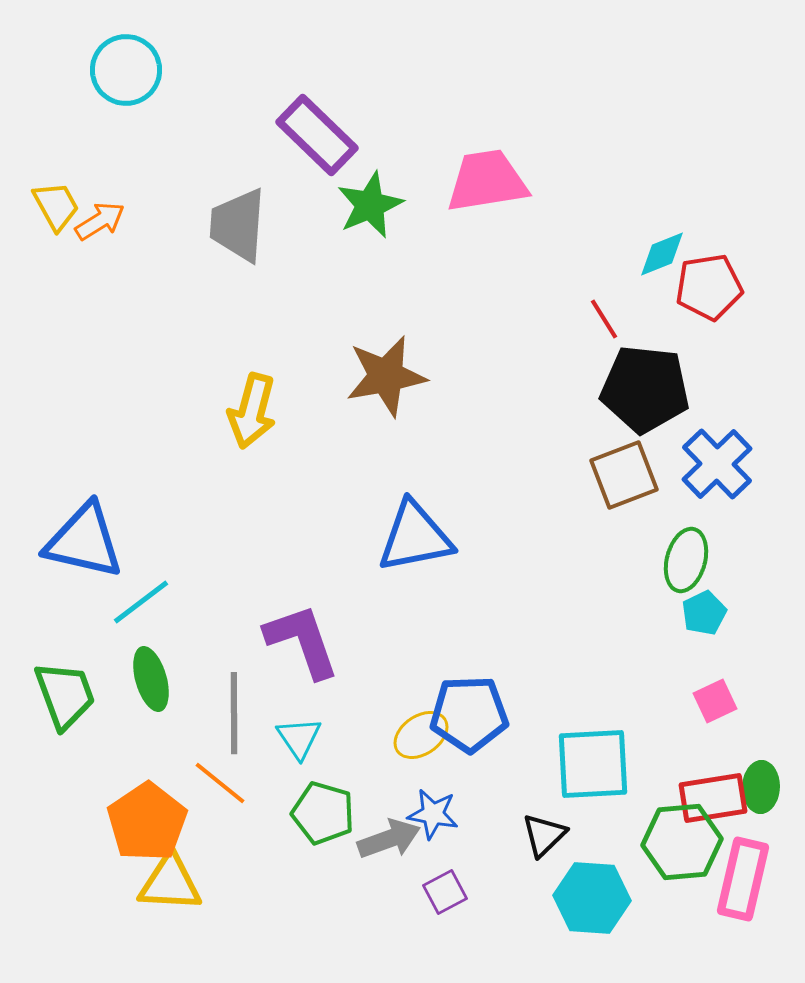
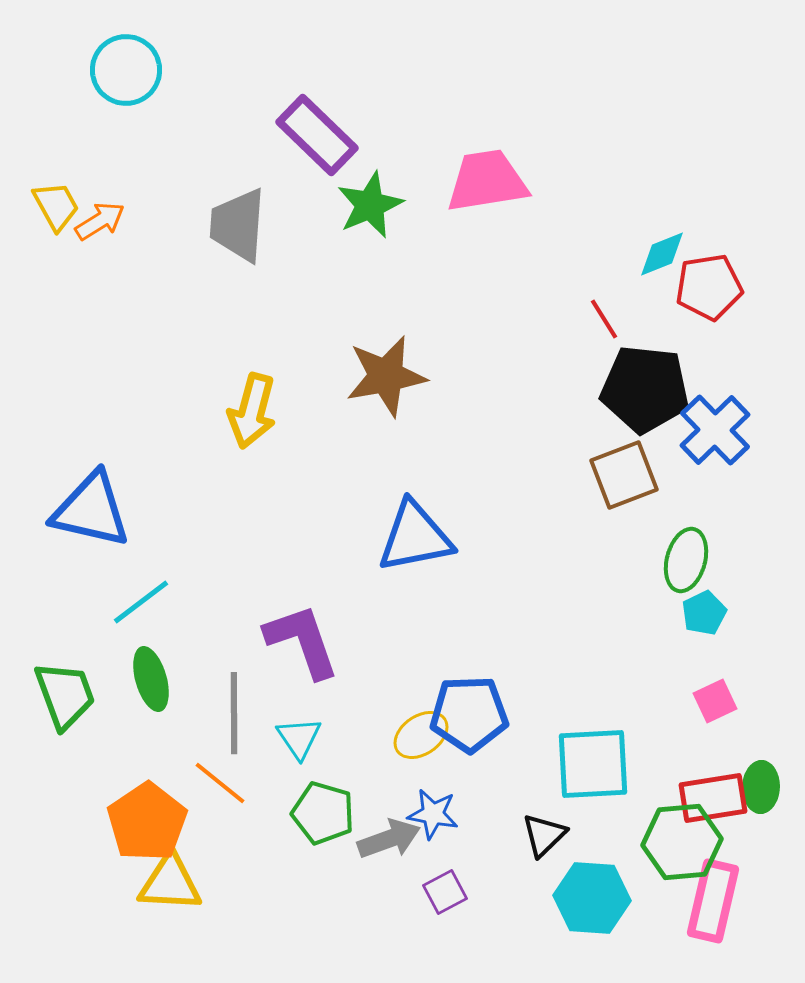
blue cross at (717, 464): moved 2 px left, 34 px up
blue triangle at (84, 541): moved 7 px right, 31 px up
pink rectangle at (743, 879): moved 30 px left, 22 px down
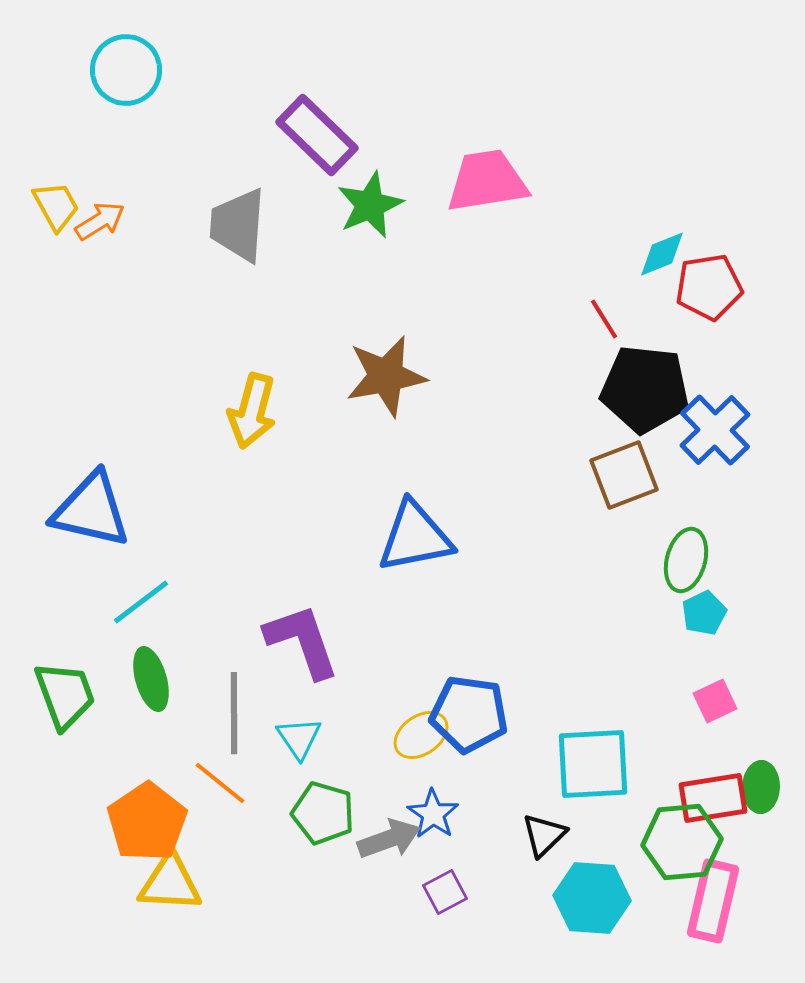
blue pentagon at (469, 714): rotated 10 degrees clockwise
blue star at (433, 814): rotated 24 degrees clockwise
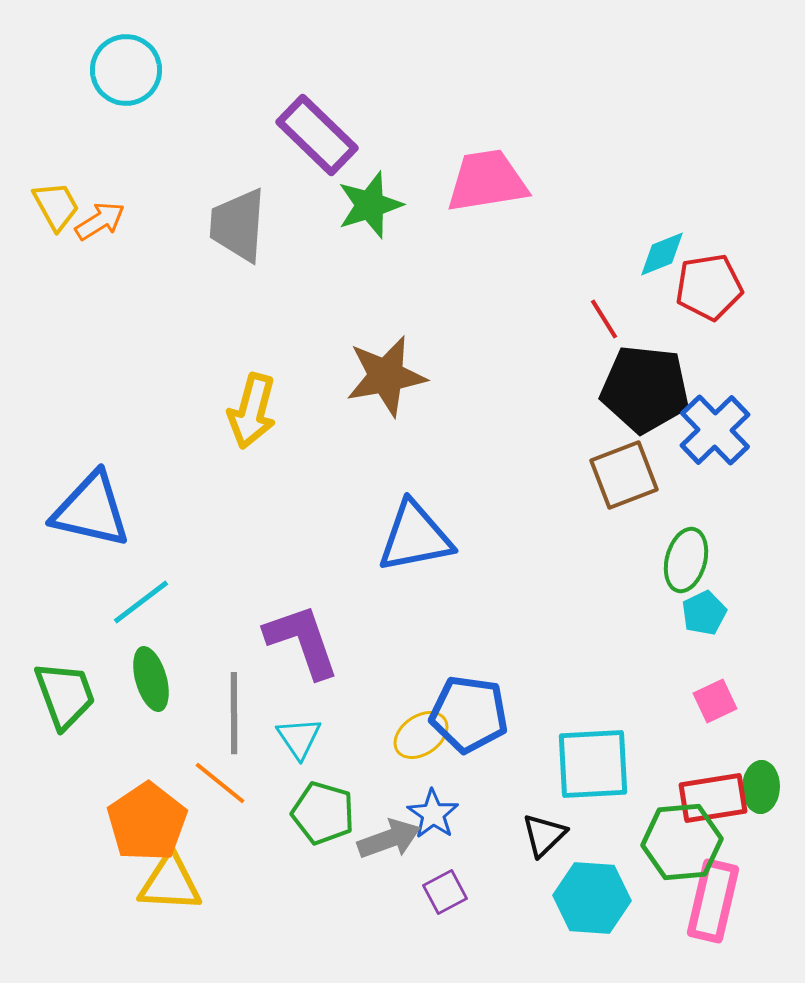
green star at (370, 205): rotated 6 degrees clockwise
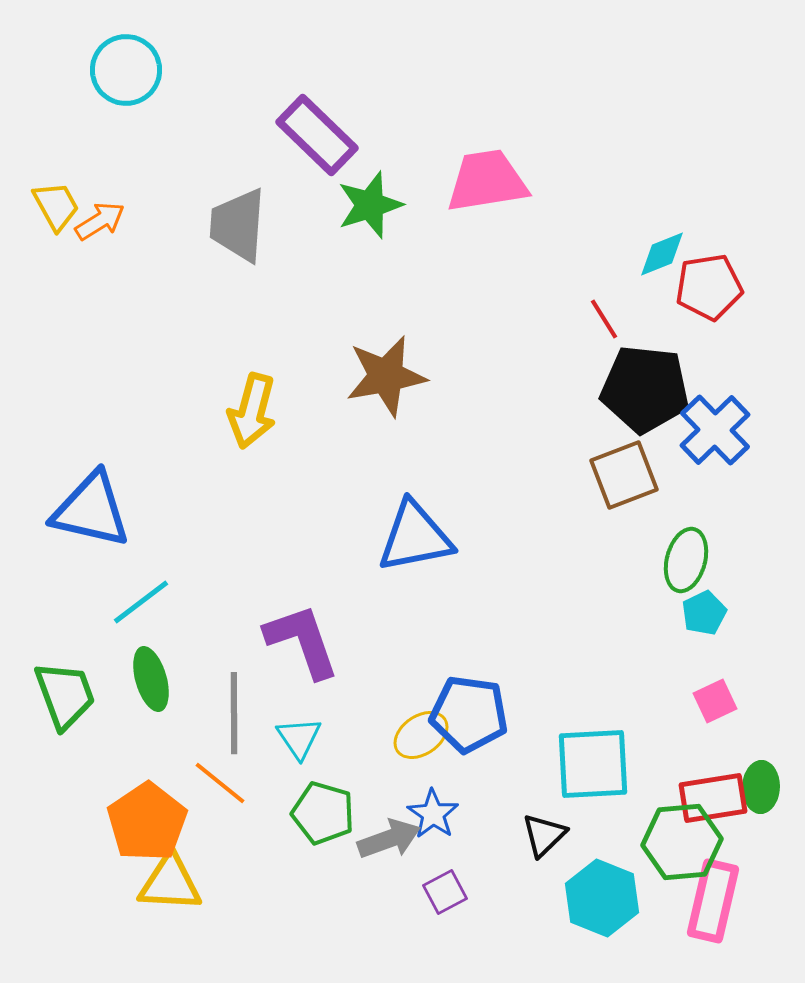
cyan hexagon at (592, 898): moved 10 px right; rotated 18 degrees clockwise
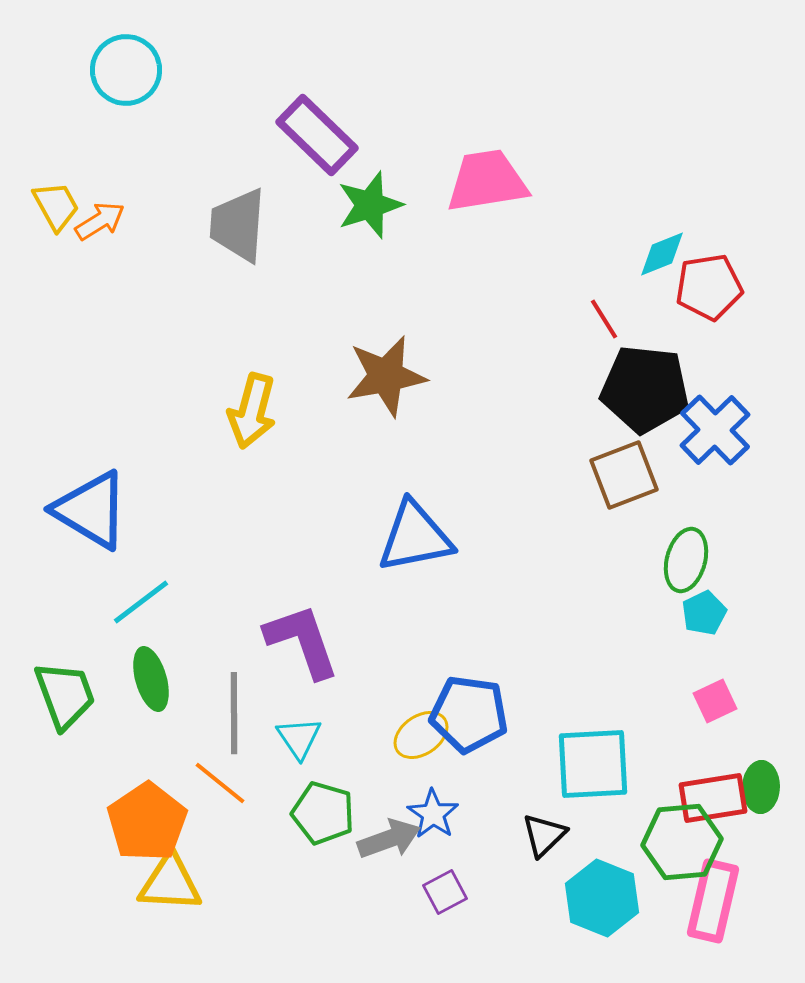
blue triangle at (91, 510): rotated 18 degrees clockwise
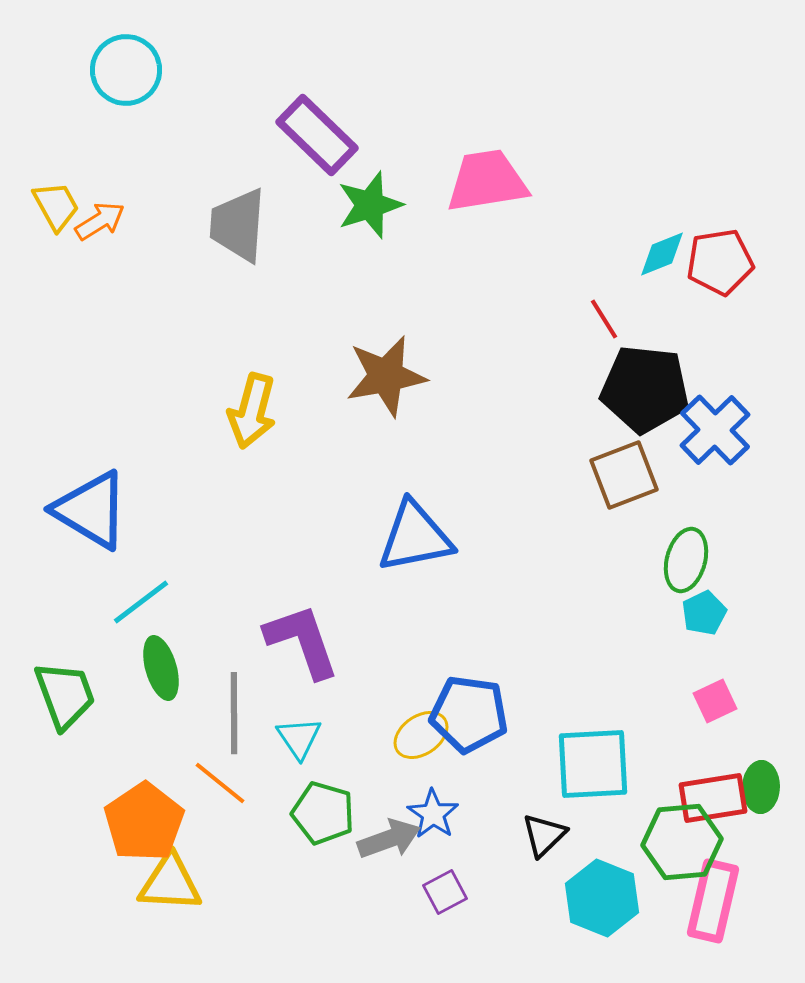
red pentagon at (709, 287): moved 11 px right, 25 px up
green ellipse at (151, 679): moved 10 px right, 11 px up
orange pentagon at (147, 822): moved 3 px left
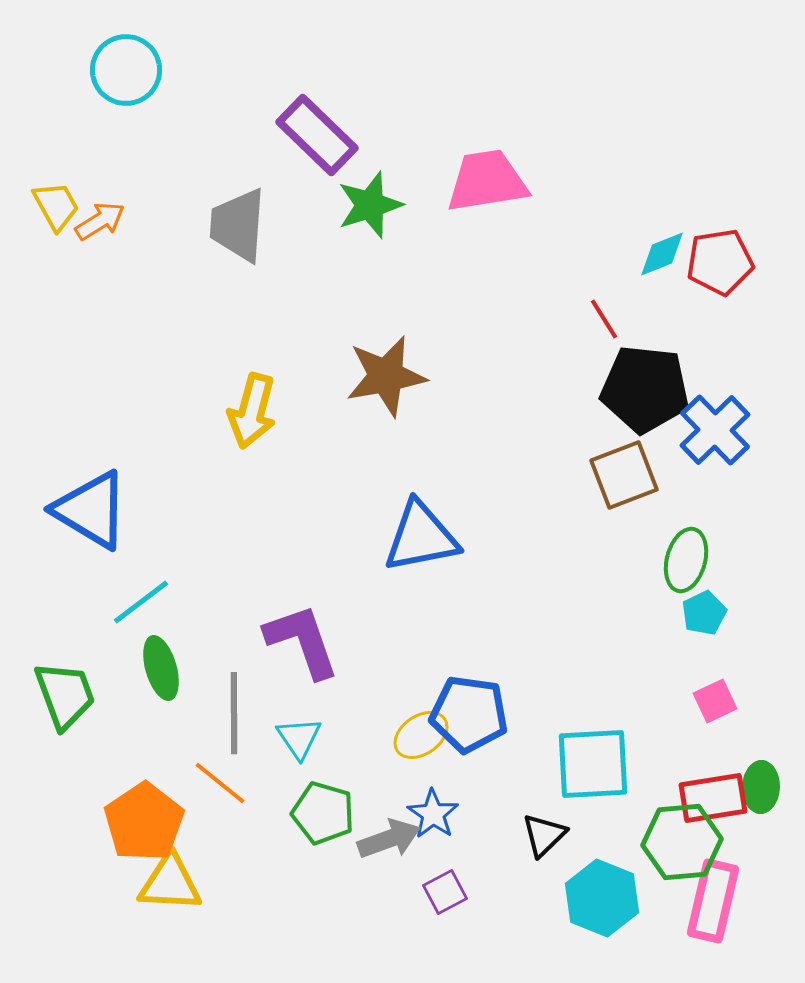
blue triangle at (415, 537): moved 6 px right
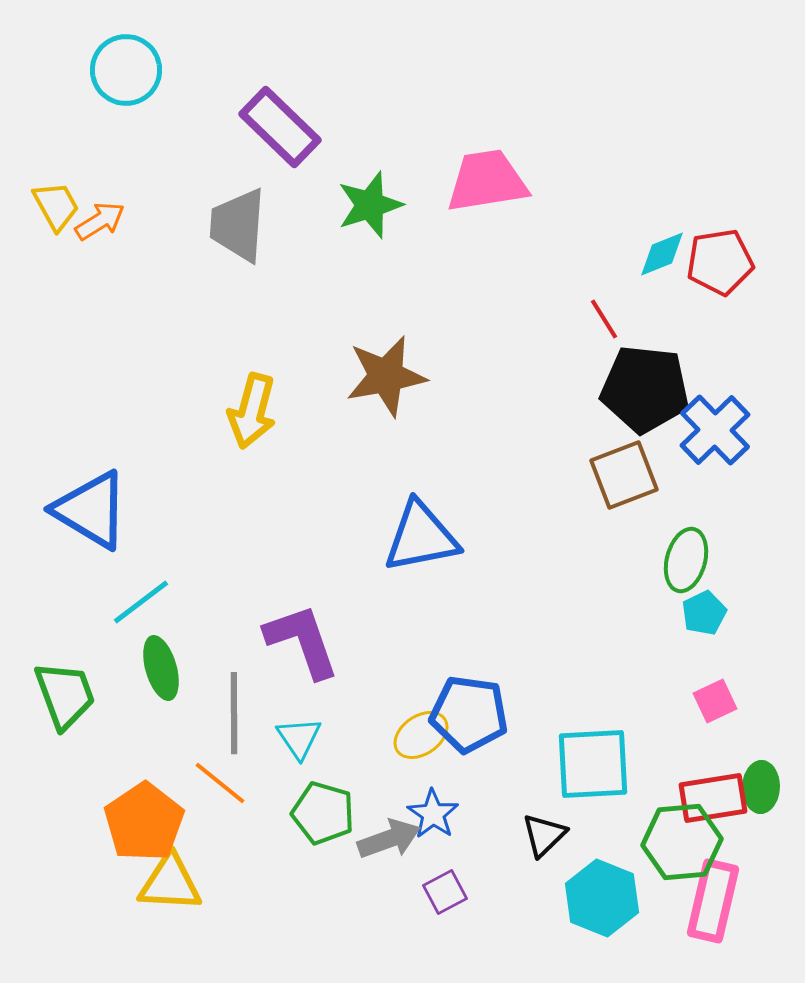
purple rectangle at (317, 135): moved 37 px left, 8 px up
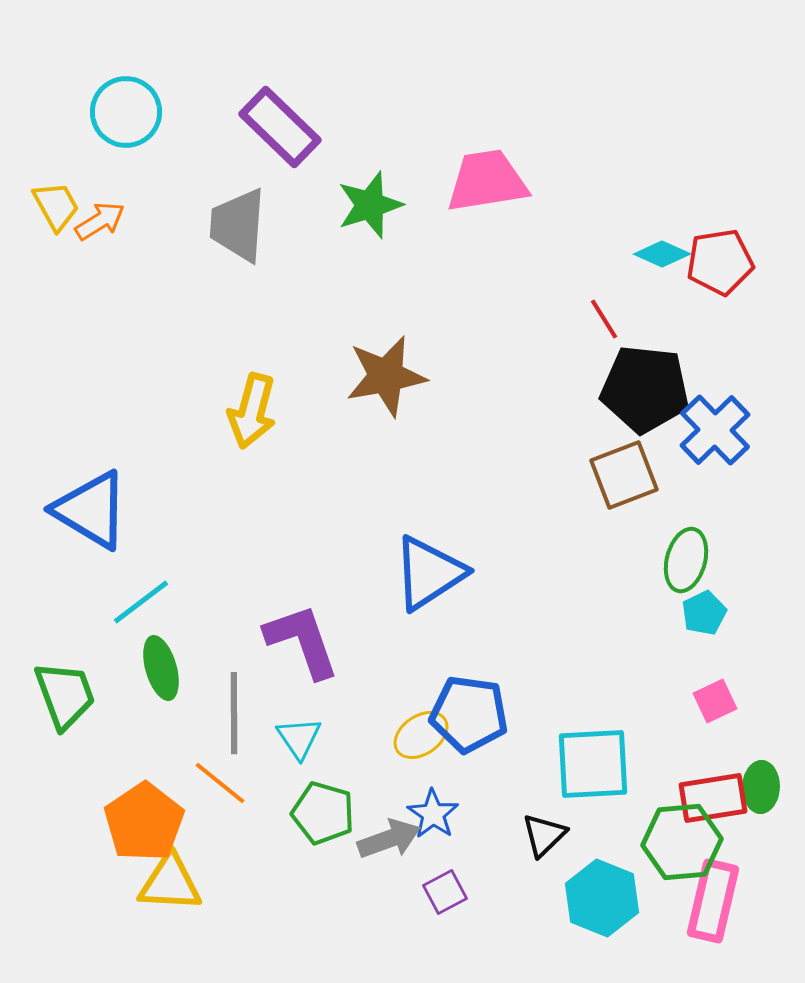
cyan circle at (126, 70): moved 42 px down
cyan diamond at (662, 254): rotated 46 degrees clockwise
blue triangle at (421, 537): moved 8 px right, 36 px down; rotated 22 degrees counterclockwise
